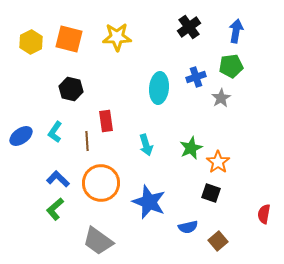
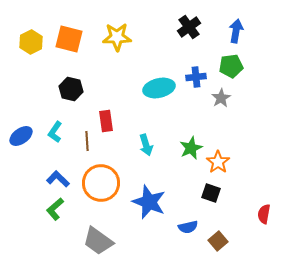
blue cross: rotated 12 degrees clockwise
cyan ellipse: rotated 72 degrees clockwise
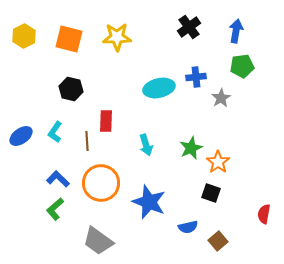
yellow hexagon: moved 7 px left, 6 px up
green pentagon: moved 11 px right
red rectangle: rotated 10 degrees clockwise
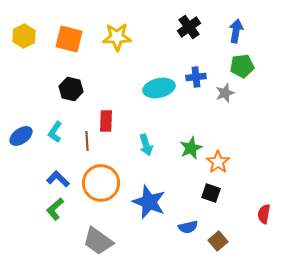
gray star: moved 4 px right, 5 px up; rotated 12 degrees clockwise
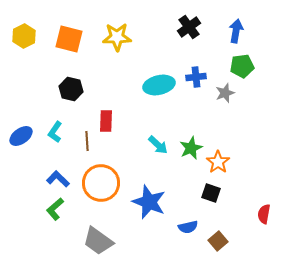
cyan ellipse: moved 3 px up
cyan arrow: moved 12 px right; rotated 30 degrees counterclockwise
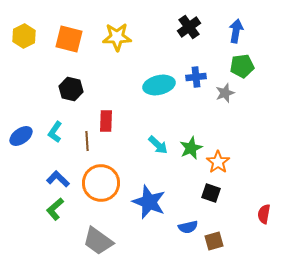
brown square: moved 4 px left; rotated 24 degrees clockwise
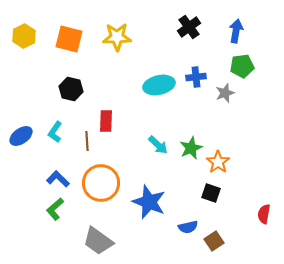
brown square: rotated 18 degrees counterclockwise
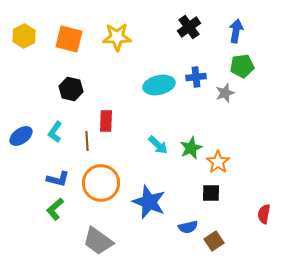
blue L-shape: rotated 150 degrees clockwise
black square: rotated 18 degrees counterclockwise
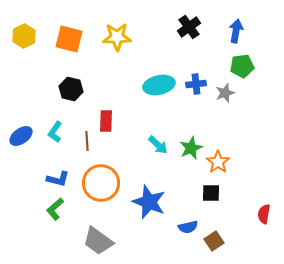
blue cross: moved 7 px down
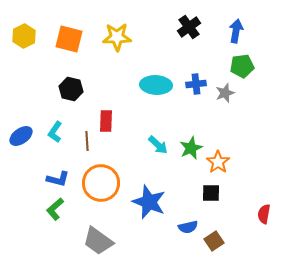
cyan ellipse: moved 3 px left; rotated 16 degrees clockwise
